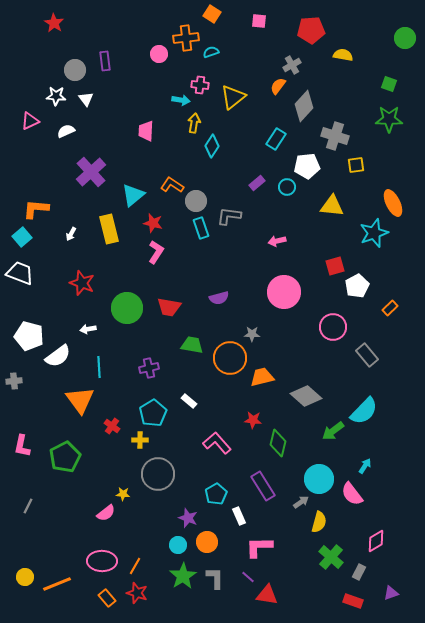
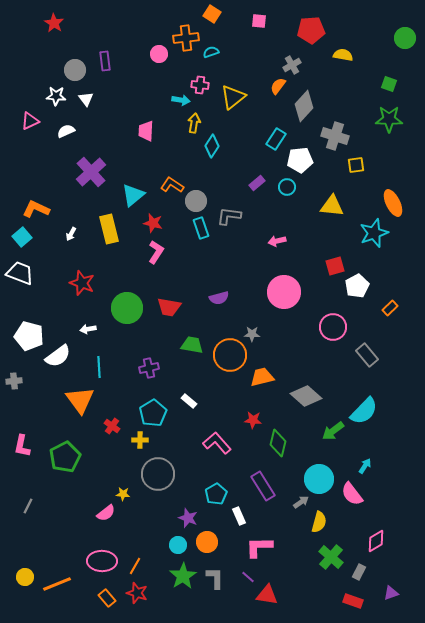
white pentagon at (307, 166): moved 7 px left, 6 px up
orange L-shape at (36, 209): rotated 20 degrees clockwise
orange circle at (230, 358): moved 3 px up
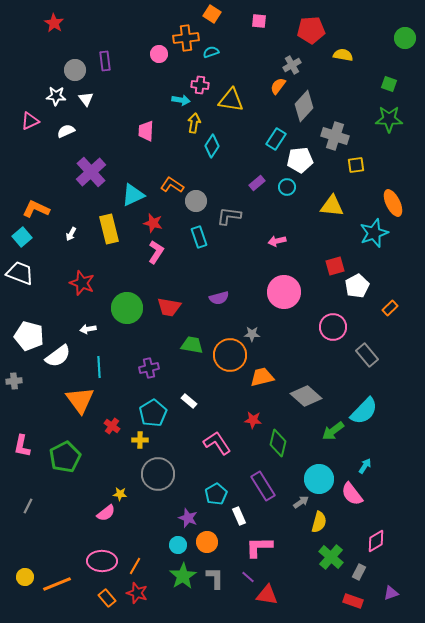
yellow triangle at (233, 97): moved 2 px left, 3 px down; rotated 48 degrees clockwise
cyan triangle at (133, 195): rotated 15 degrees clockwise
cyan rectangle at (201, 228): moved 2 px left, 9 px down
pink L-shape at (217, 443): rotated 8 degrees clockwise
yellow star at (123, 494): moved 3 px left
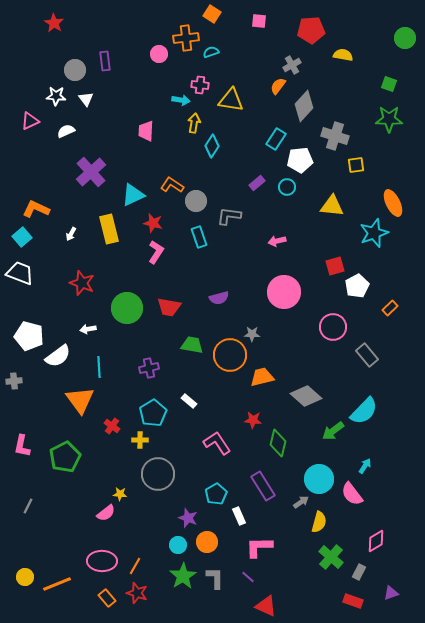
red triangle at (267, 595): moved 1 px left, 11 px down; rotated 15 degrees clockwise
